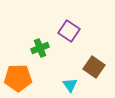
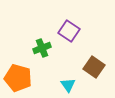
green cross: moved 2 px right
orange pentagon: rotated 16 degrees clockwise
cyan triangle: moved 2 px left
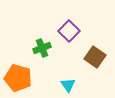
purple square: rotated 10 degrees clockwise
brown square: moved 1 px right, 10 px up
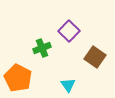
orange pentagon: rotated 12 degrees clockwise
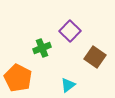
purple square: moved 1 px right
cyan triangle: rotated 28 degrees clockwise
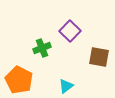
brown square: moved 4 px right; rotated 25 degrees counterclockwise
orange pentagon: moved 1 px right, 2 px down
cyan triangle: moved 2 px left, 1 px down
